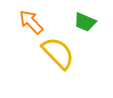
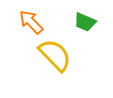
yellow semicircle: moved 3 px left, 2 px down
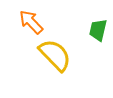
green trapezoid: moved 13 px right, 8 px down; rotated 80 degrees clockwise
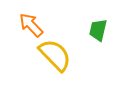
orange arrow: moved 3 px down
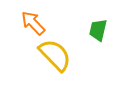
orange arrow: moved 2 px right, 2 px up
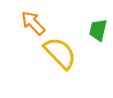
yellow semicircle: moved 5 px right, 2 px up
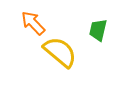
yellow semicircle: moved 1 px up; rotated 6 degrees counterclockwise
